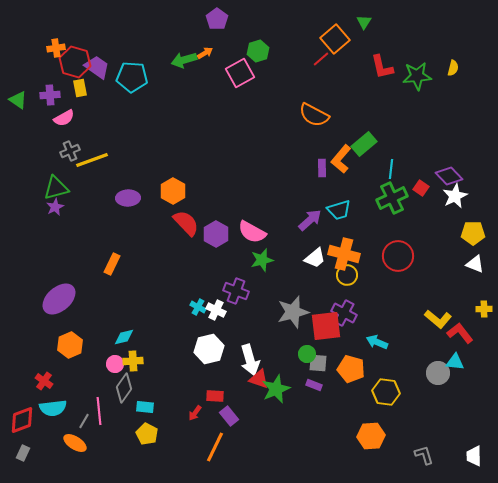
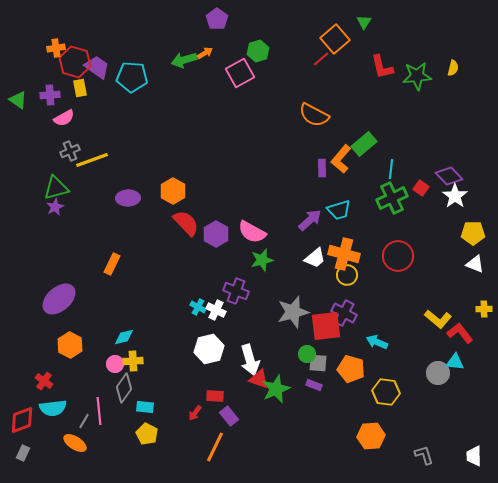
white star at (455, 196): rotated 10 degrees counterclockwise
orange hexagon at (70, 345): rotated 10 degrees counterclockwise
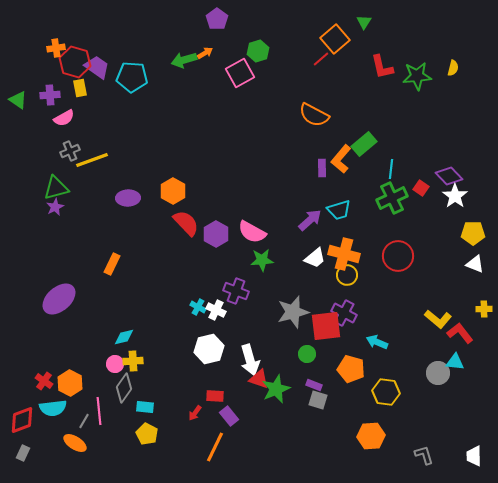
green star at (262, 260): rotated 10 degrees clockwise
orange hexagon at (70, 345): moved 38 px down
gray square at (318, 363): moved 37 px down; rotated 12 degrees clockwise
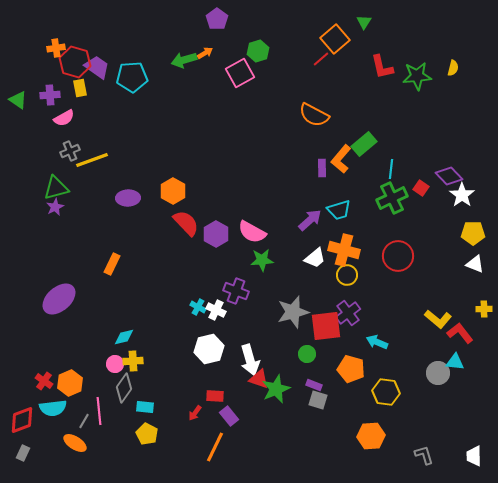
cyan pentagon at (132, 77): rotated 8 degrees counterclockwise
white star at (455, 196): moved 7 px right, 1 px up
orange cross at (344, 254): moved 4 px up
purple cross at (344, 313): moved 4 px right; rotated 25 degrees clockwise
orange hexagon at (70, 383): rotated 10 degrees clockwise
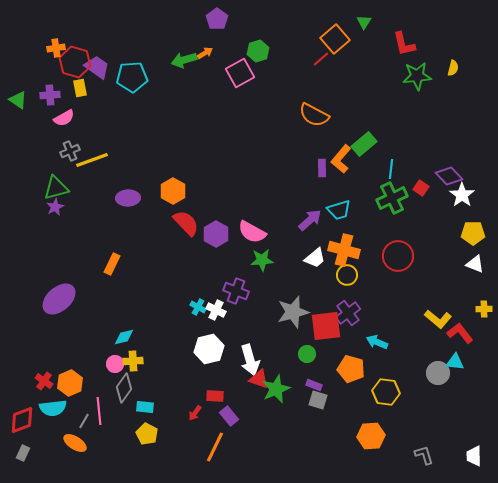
red L-shape at (382, 67): moved 22 px right, 23 px up
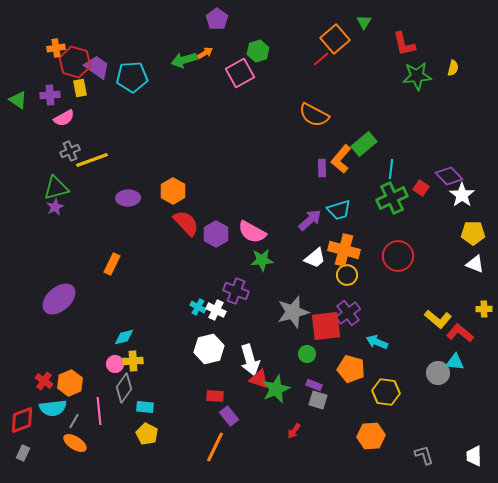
red L-shape at (460, 333): rotated 12 degrees counterclockwise
red arrow at (195, 413): moved 99 px right, 18 px down
gray line at (84, 421): moved 10 px left
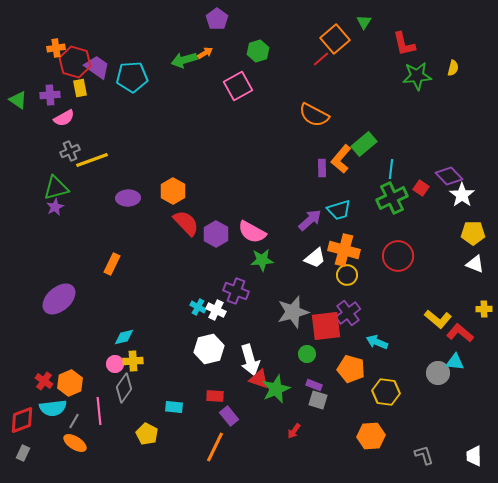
pink square at (240, 73): moved 2 px left, 13 px down
cyan rectangle at (145, 407): moved 29 px right
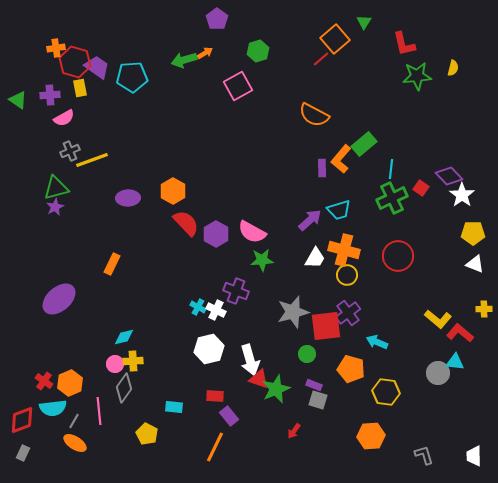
white trapezoid at (315, 258): rotated 20 degrees counterclockwise
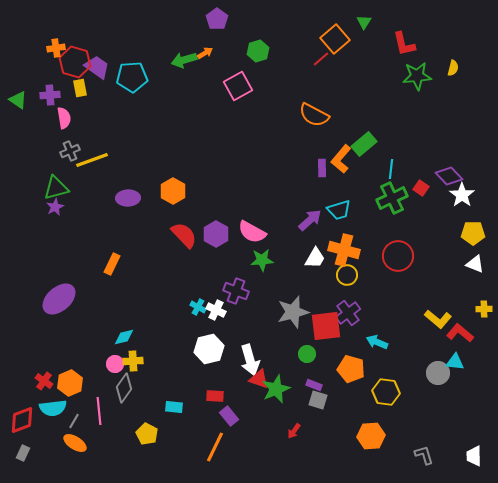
pink semicircle at (64, 118): rotated 70 degrees counterclockwise
red semicircle at (186, 223): moved 2 px left, 12 px down
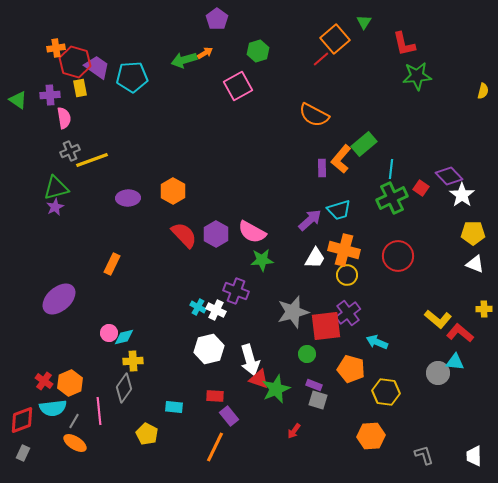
yellow semicircle at (453, 68): moved 30 px right, 23 px down
pink circle at (115, 364): moved 6 px left, 31 px up
